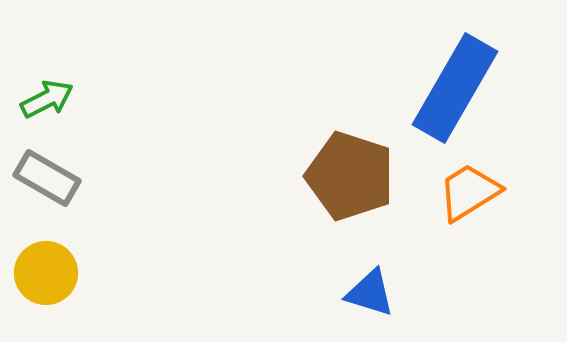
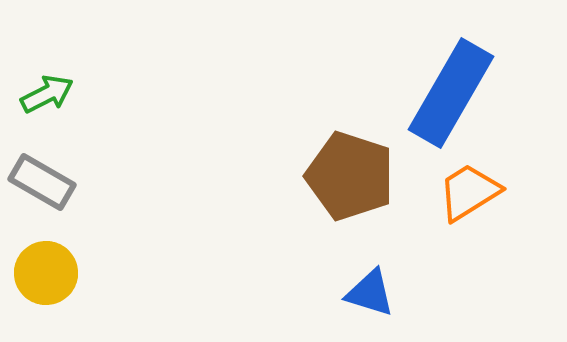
blue rectangle: moved 4 px left, 5 px down
green arrow: moved 5 px up
gray rectangle: moved 5 px left, 4 px down
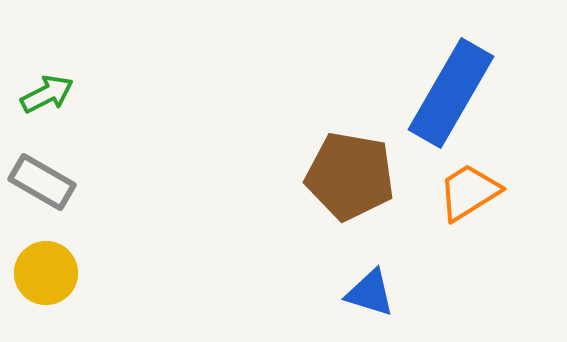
brown pentagon: rotated 8 degrees counterclockwise
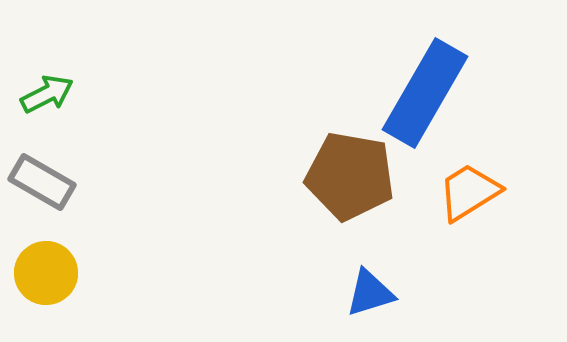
blue rectangle: moved 26 px left
blue triangle: rotated 34 degrees counterclockwise
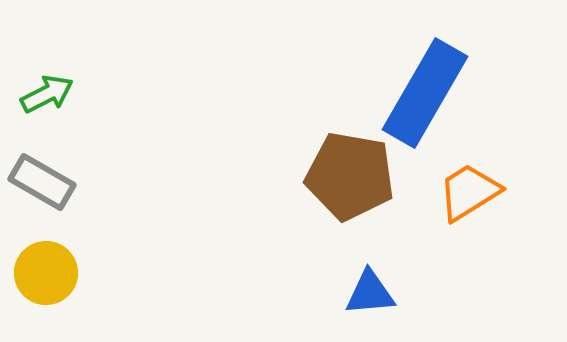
blue triangle: rotated 12 degrees clockwise
